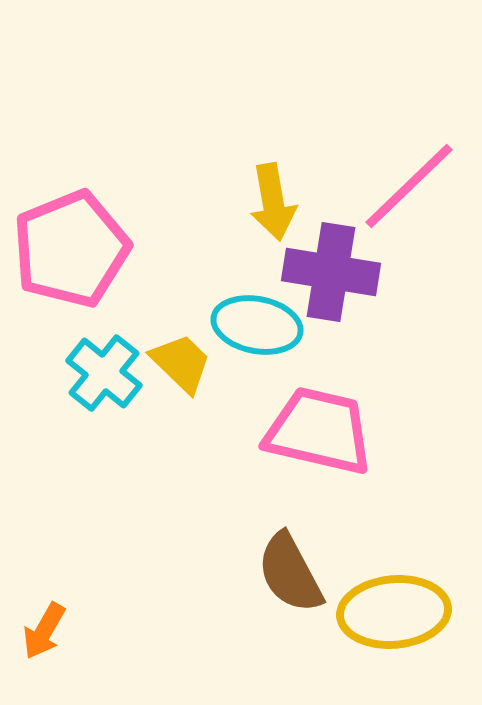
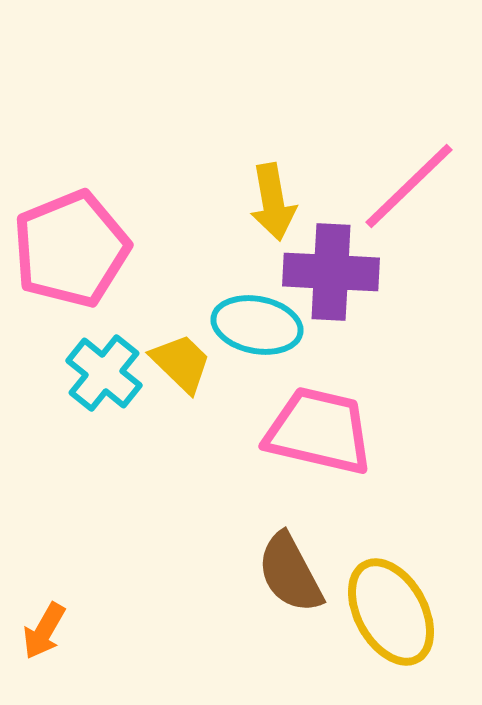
purple cross: rotated 6 degrees counterclockwise
yellow ellipse: moved 3 px left; rotated 66 degrees clockwise
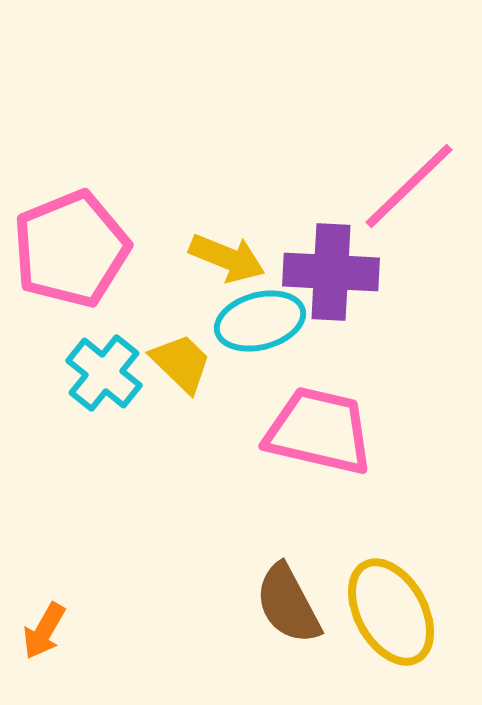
yellow arrow: moved 46 px left, 56 px down; rotated 58 degrees counterclockwise
cyan ellipse: moved 3 px right, 4 px up; rotated 26 degrees counterclockwise
brown semicircle: moved 2 px left, 31 px down
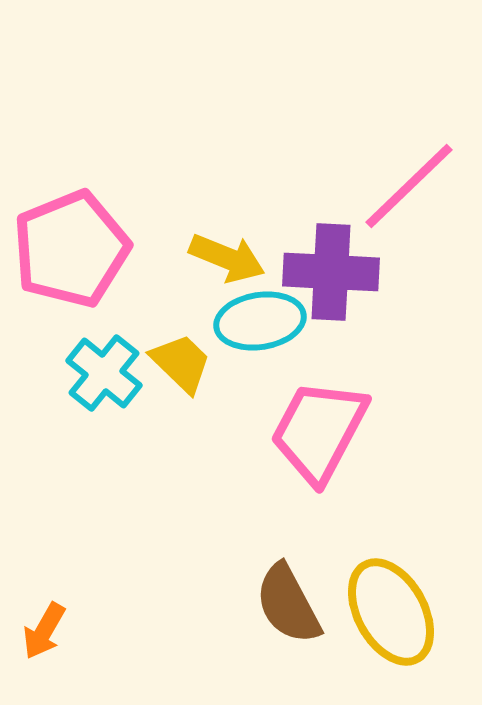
cyan ellipse: rotated 6 degrees clockwise
pink trapezoid: rotated 75 degrees counterclockwise
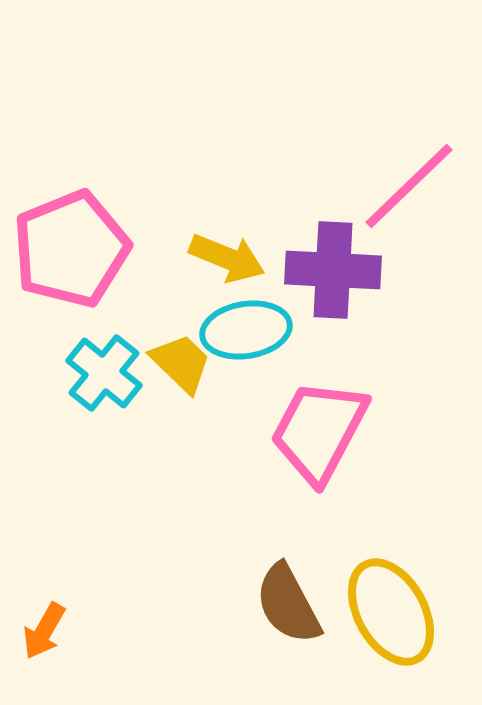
purple cross: moved 2 px right, 2 px up
cyan ellipse: moved 14 px left, 9 px down
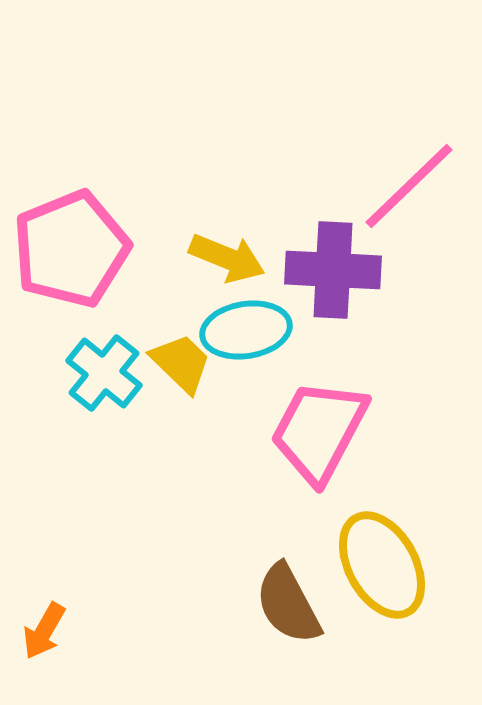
yellow ellipse: moved 9 px left, 47 px up
